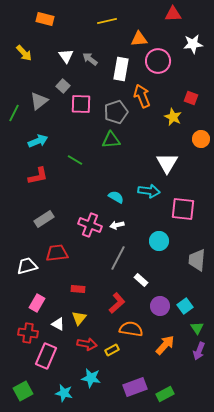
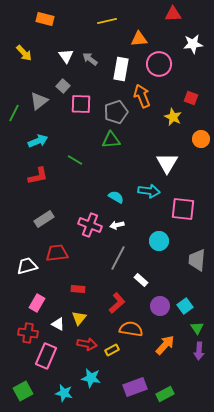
pink circle at (158, 61): moved 1 px right, 3 px down
purple arrow at (199, 351): rotated 18 degrees counterclockwise
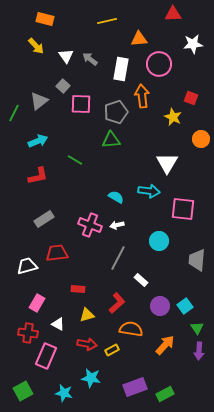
yellow arrow at (24, 53): moved 12 px right, 7 px up
orange arrow at (142, 96): rotated 15 degrees clockwise
yellow triangle at (79, 318): moved 8 px right, 3 px up; rotated 35 degrees clockwise
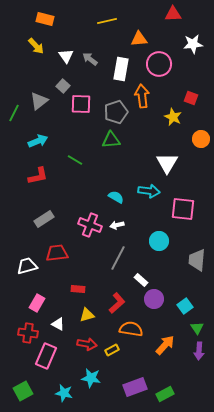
purple circle at (160, 306): moved 6 px left, 7 px up
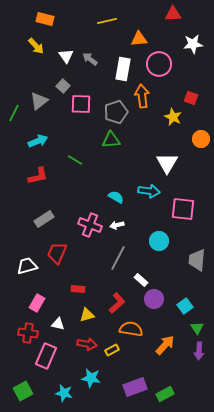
white rectangle at (121, 69): moved 2 px right
red trapezoid at (57, 253): rotated 60 degrees counterclockwise
white triangle at (58, 324): rotated 16 degrees counterclockwise
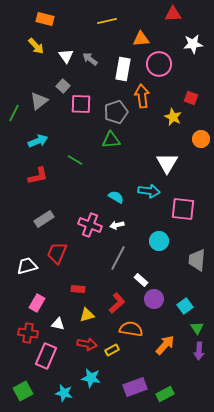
orange triangle at (139, 39): moved 2 px right
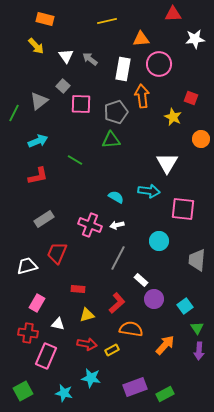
white star at (193, 44): moved 2 px right, 5 px up
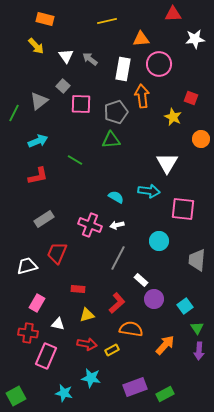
green square at (23, 391): moved 7 px left, 5 px down
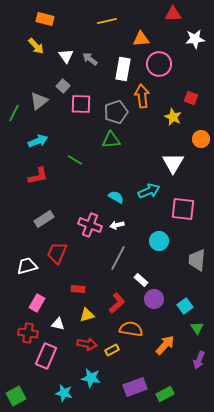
white triangle at (167, 163): moved 6 px right
cyan arrow at (149, 191): rotated 30 degrees counterclockwise
purple arrow at (199, 351): moved 9 px down; rotated 18 degrees clockwise
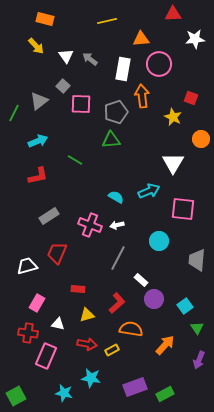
gray rectangle at (44, 219): moved 5 px right, 3 px up
